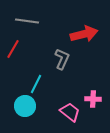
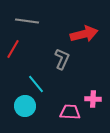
cyan line: rotated 66 degrees counterclockwise
pink trapezoid: rotated 35 degrees counterclockwise
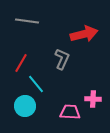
red line: moved 8 px right, 14 px down
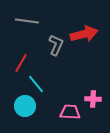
gray L-shape: moved 6 px left, 14 px up
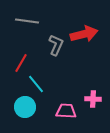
cyan circle: moved 1 px down
pink trapezoid: moved 4 px left, 1 px up
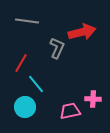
red arrow: moved 2 px left, 2 px up
gray L-shape: moved 1 px right, 3 px down
pink trapezoid: moved 4 px right; rotated 15 degrees counterclockwise
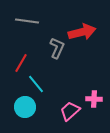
pink cross: moved 1 px right
pink trapezoid: rotated 30 degrees counterclockwise
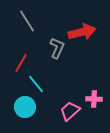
gray line: rotated 50 degrees clockwise
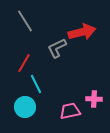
gray line: moved 2 px left
gray L-shape: rotated 140 degrees counterclockwise
red line: moved 3 px right
cyan line: rotated 12 degrees clockwise
pink trapezoid: rotated 30 degrees clockwise
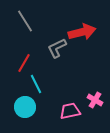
pink cross: moved 1 px right, 1 px down; rotated 28 degrees clockwise
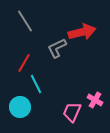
cyan circle: moved 5 px left
pink trapezoid: moved 2 px right, 1 px down; rotated 55 degrees counterclockwise
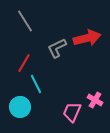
red arrow: moved 5 px right, 6 px down
